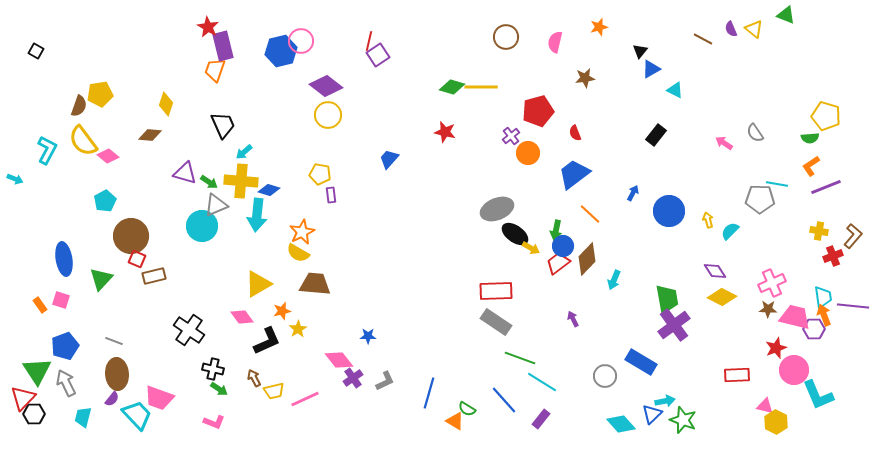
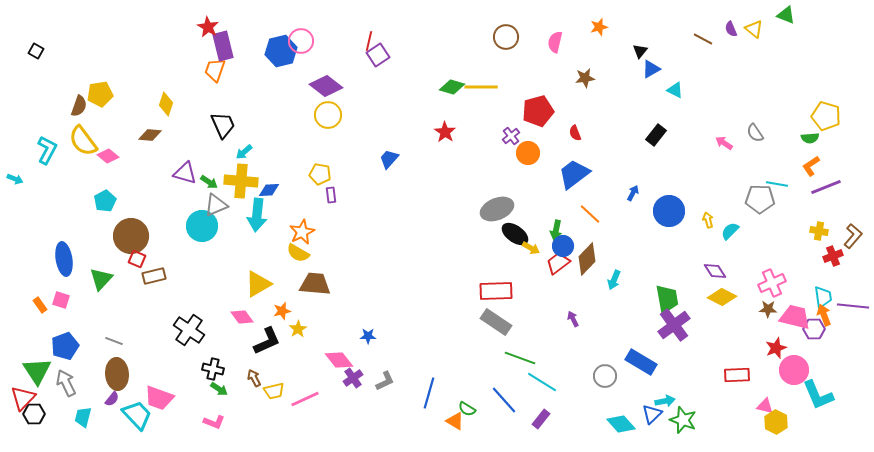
red star at (445, 132): rotated 20 degrees clockwise
blue diamond at (269, 190): rotated 20 degrees counterclockwise
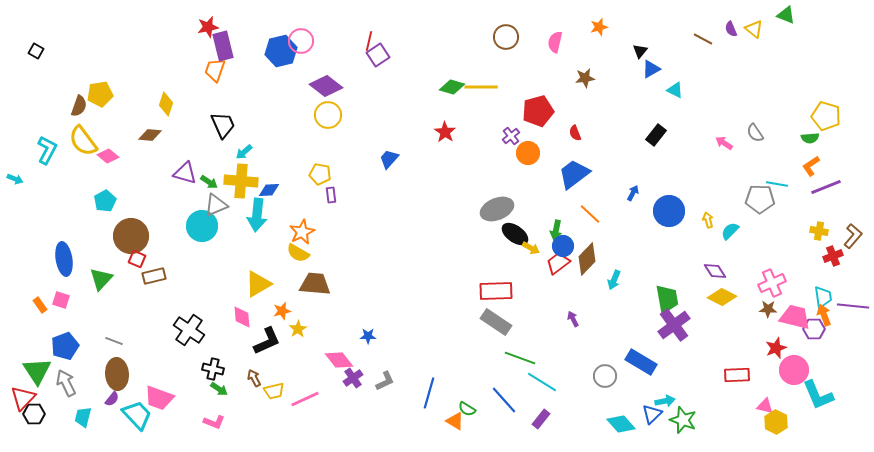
red star at (208, 27): rotated 30 degrees clockwise
pink diamond at (242, 317): rotated 30 degrees clockwise
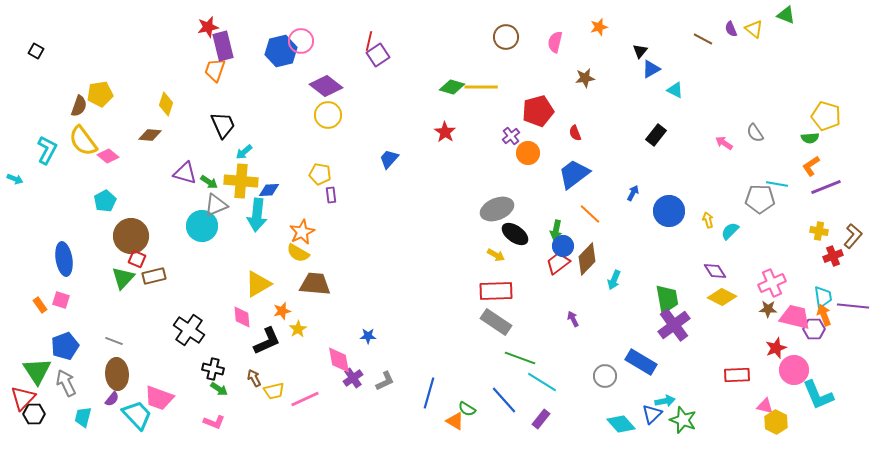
yellow arrow at (531, 248): moved 35 px left, 7 px down
green triangle at (101, 279): moved 22 px right, 1 px up
pink diamond at (339, 360): rotated 28 degrees clockwise
